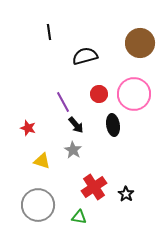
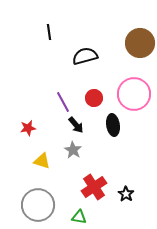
red circle: moved 5 px left, 4 px down
red star: rotated 28 degrees counterclockwise
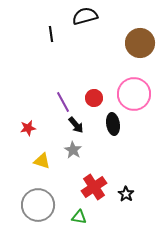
black line: moved 2 px right, 2 px down
black semicircle: moved 40 px up
black ellipse: moved 1 px up
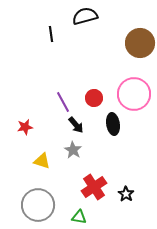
red star: moved 3 px left, 1 px up
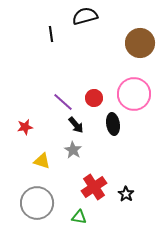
purple line: rotated 20 degrees counterclockwise
gray circle: moved 1 px left, 2 px up
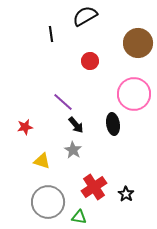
black semicircle: rotated 15 degrees counterclockwise
brown circle: moved 2 px left
red circle: moved 4 px left, 37 px up
gray circle: moved 11 px right, 1 px up
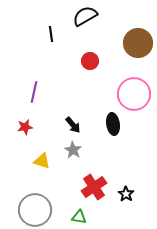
purple line: moved 29 px left, 10 px up; rotated 60 degrees clockwise
black arrow: moved 3 px left
gray circle: moved 13 px left, 8 px down
